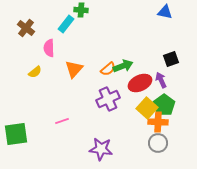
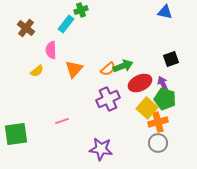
green cross: rotated 24 degrees counterclockwise
pink semicircle: moved 2 px right, 2 px down
yellow semicircle: moved 2 px right, 1 px up
purple arrow: moved 2 px right, 4 px down
green pentagon: moved 1 px right, 6 px up; rotated 20 degrees counterclockwise
orange cross: rotated 18 degrees counterclockwise
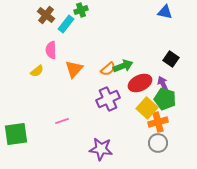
brown cross: moved 20 px right, 13 px up
black square: rotated 35 degrees counterclockwise
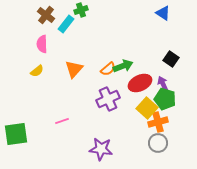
blue triangle: moved 2 px left, 1 px down; rotated 21 degrees clockwise
pink semicircle: moved 9 px left, 6 px up
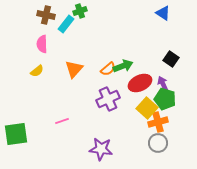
green cross: moved 1 px left, 1 px down
brown cross: rotated 24 degrees counterclockwise
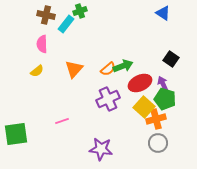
yellow square: moved 3 px left, 1 px up
orange cross: moved 2 px left, 3 px up
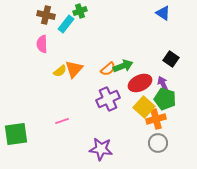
yellow semicircle: moved 23 px right
